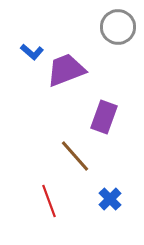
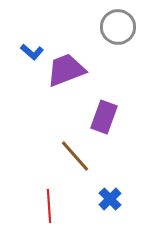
red line: moved 5 px down; rotated 16 degrees clockwise
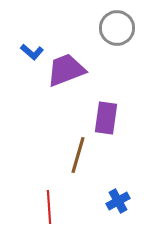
gray circle: moved 1 px left, 1 px down
purple rectangle: moved 2 px right, 1 px down; rotated 12 degrees counterclockwise
brown line: moved 3 px right, 1 px up; rotated 57 degrees clockwise
blue cross: moved 8 px right, 2 px down; rotated 15 degrees clockwise
red line: moved 1 px down
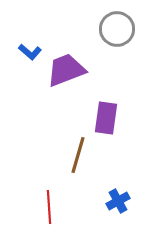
gray circle: moved 1 px down
blue L-shape: moved 2 px left
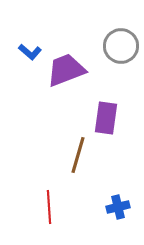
gray circle: moved 4 px right, 17 px down
blue cross: moved 6 px down; rotated 15 degrees clockwise
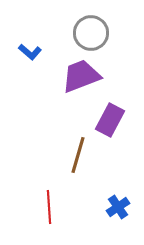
gray circle: moved 30 px left, 13 px up
purple trapezoid: moved 15 px right, 6 px down
purple rectangle: moved 4 px right, 2 px down; rotated 20 degrees clockwise
blue cross: rotated 20 degrees counterclockwise
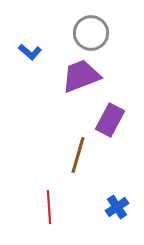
blue cross: moved 1 px left
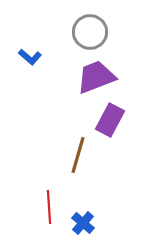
gray circle: moved 1 px left, 1 px up
blue L-shape: moved 5 px down
purple trapezoid: moved 15 px right, 1 px down
blue cross: moved 34 px left, 16 px down; rotated 15 degrees counterclockwise
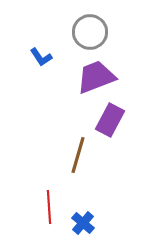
blue L-shape: moved 11 px right; rotated 15 degrees clockwise
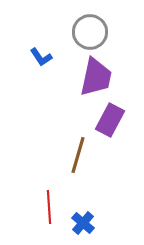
purple trapezoid: rotated 123 degrees clockwise
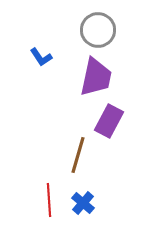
gray circle: moved 8 px right, 2 px up
purple rectangle: moved 1 px left, 1 px down
red line: moved 7 px up
blue cross: moved 20 px up
